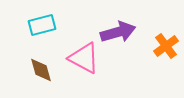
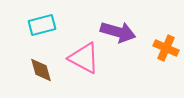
purple arrow: rotated 32 degrees clockwise
orange cross: moved 2 px down; rotated 30 degrees counterclockwise
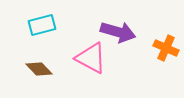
pink triangle: moved 7 px right
brown diamond: moved 2 px left, 1 px up; rotated 28 degrees counterclockwise
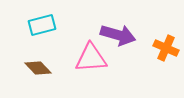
purple arrow: moved 3 px down
pink triangle: rotated 32 degrees counterclockwise
brown diamond: moved 1 px left, 1 px up
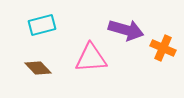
purple arrow: moved 8 px right, 5 px up
orange cross: moved 3 px left
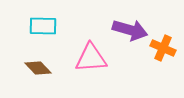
cyan rectangle: moved 1 px right, 1 px down; rotated 16 degrees clockwise
purple arrow: moved 4 px right
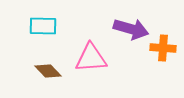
purple arrow: moved 1 px right, 1 px up
orange cross: rotated 20 degrees counterclockwise
brown diamond: moved 10 px right, 3 px down
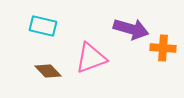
cyan rectangle: rotated 12 degrees clockwise
pink triangle: rotated 16 degrees counterclockwise
